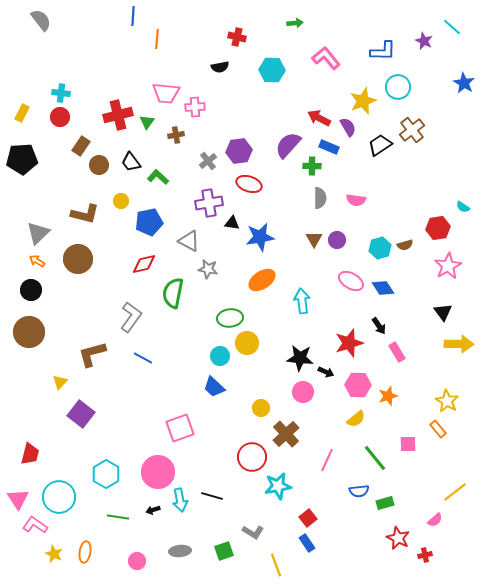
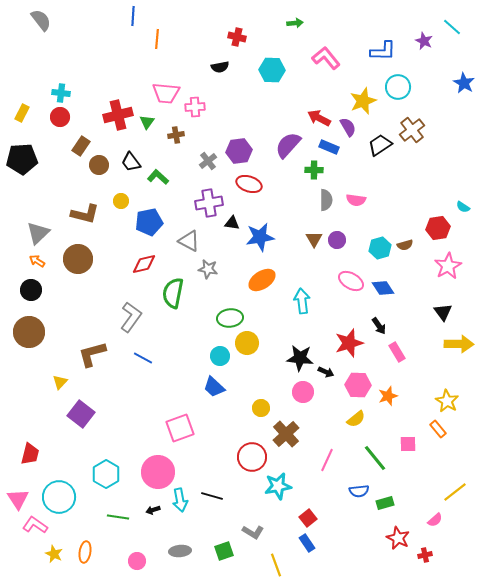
green cross at (312, 166): moved 2 px right, 4 px down
gray semicircle at (320, 198): moved 6 px right, 2 px down
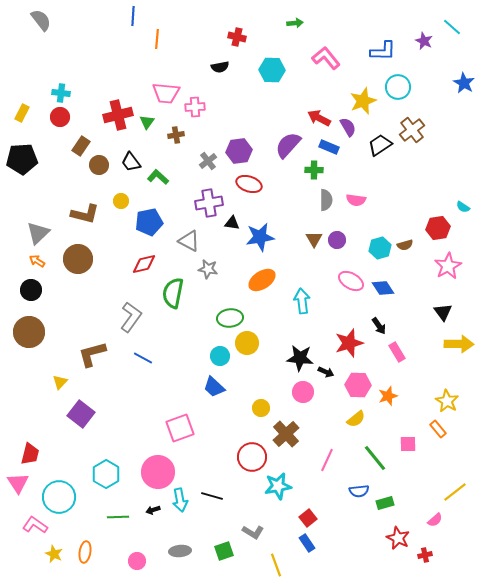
pink triangle at (18, 499): moved 16 px up
green line at (118, 517): rotated 10 degrees counterclockwise
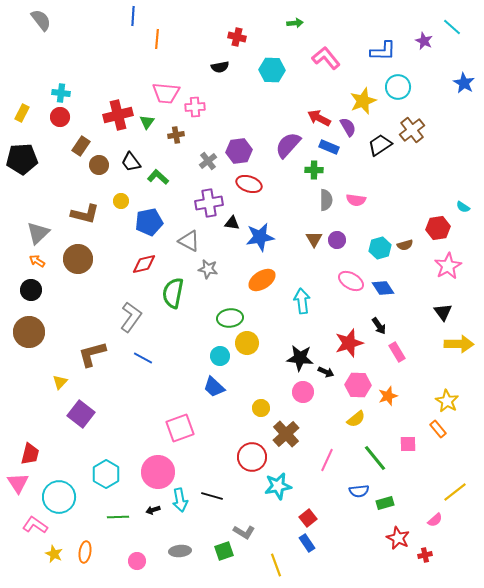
gray L-shape at (253, 532): moved 9 px left
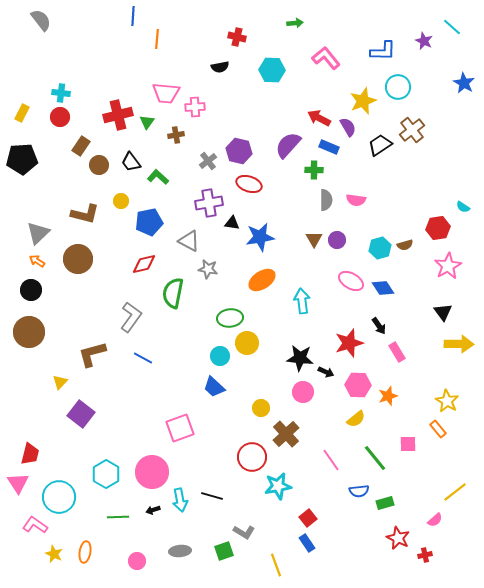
purple hexagon at (239, 151): rotated 20 degrees clockwise
pink line at (327, 460): moved 4 px right; rotated 60 degrees counterclockwise
pink circle at (158, 472): moved 6 px left
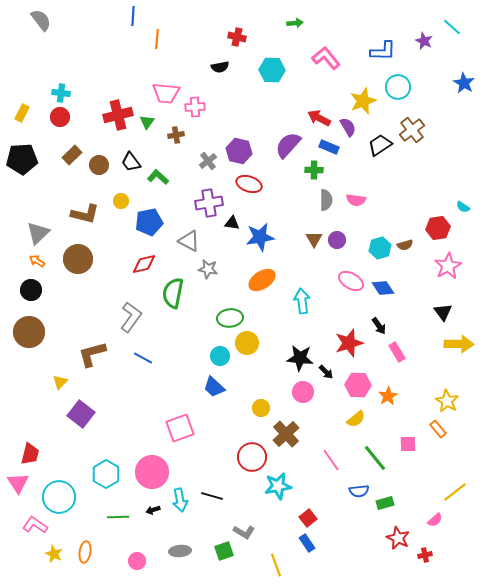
brown rectangle at (81, 146): moved 9 px left, 9 px down; rotated 12 degrees clockwise
black arrow at (326, 372): rotated 21 degrees clockwise
orange star at (388, 396): rotated 12 degrees counterclockwise
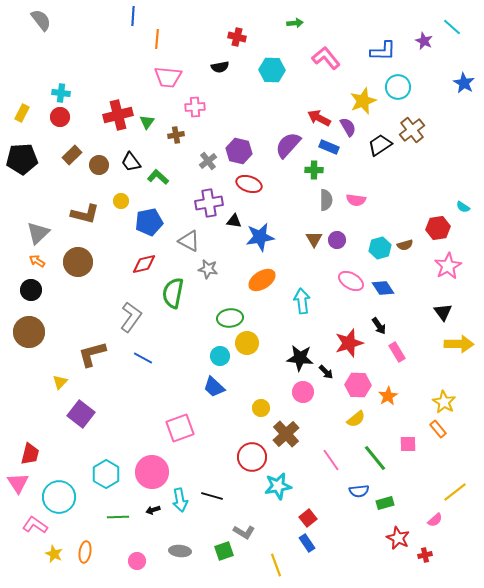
pink trapezoid at (166, 93): moved 2 px right, 16 px up
black triangle at (232, 223): moved 2 px right, 2 px up
brown circle at (78, 259): moved 3 px down
yellow star at (447, 401): moved 3 px left, 1 px down
gray ellipse at (180, 551): rotated 10 degrees clockwise
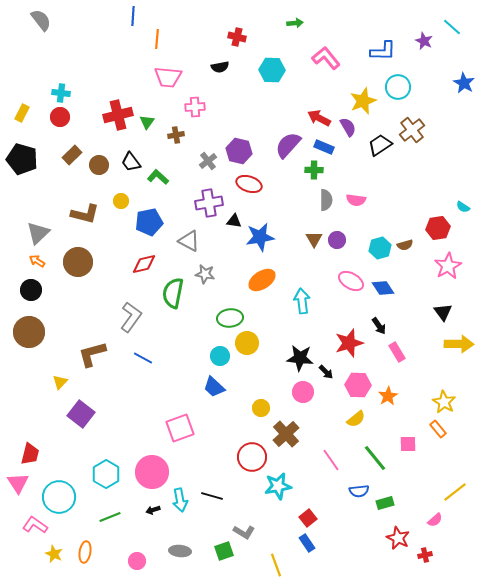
blue rectangle at (329, 147): moved 5 px left
black pentagon at (22, 159): rotated 20 degrees clockwise
gray star at (208, 269): moved 3 px left, 5 px down
green line at (118, 517): moved 8 px left; rotated 20 degrees counterclockwise
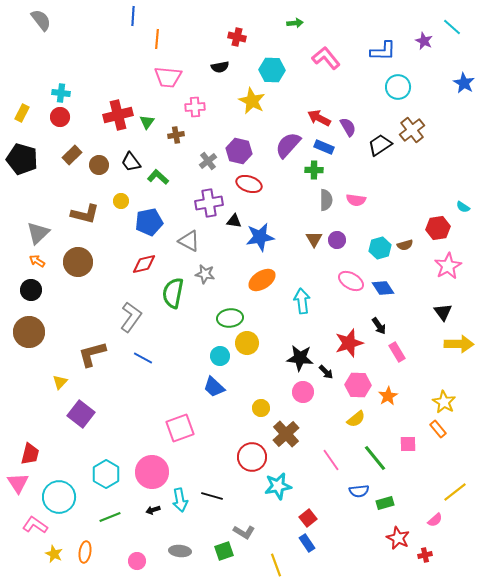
yellow star at (363, 101): moved 111 px left; rotated 24 degrees counterclockwise
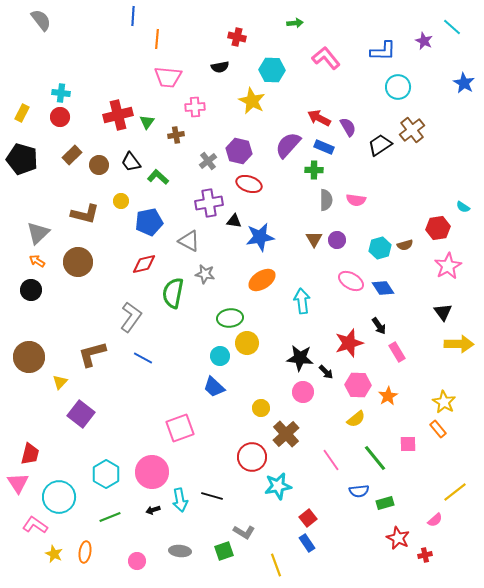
brown circle at (29, 332): moved 25 px down
